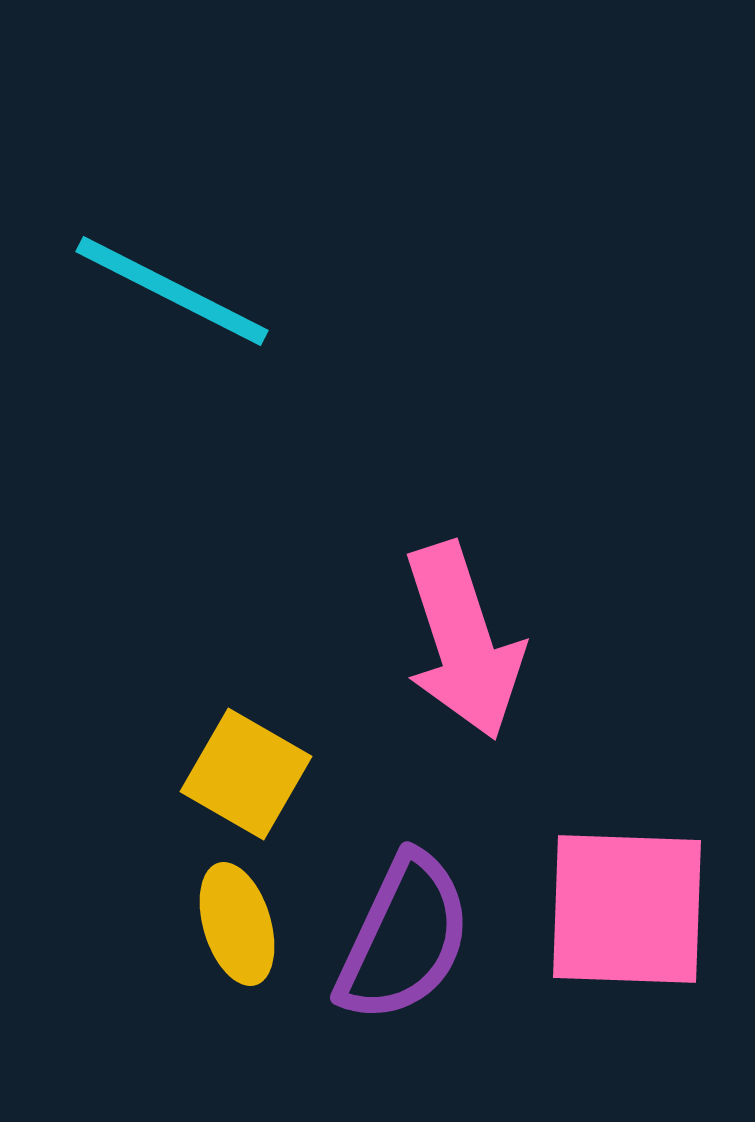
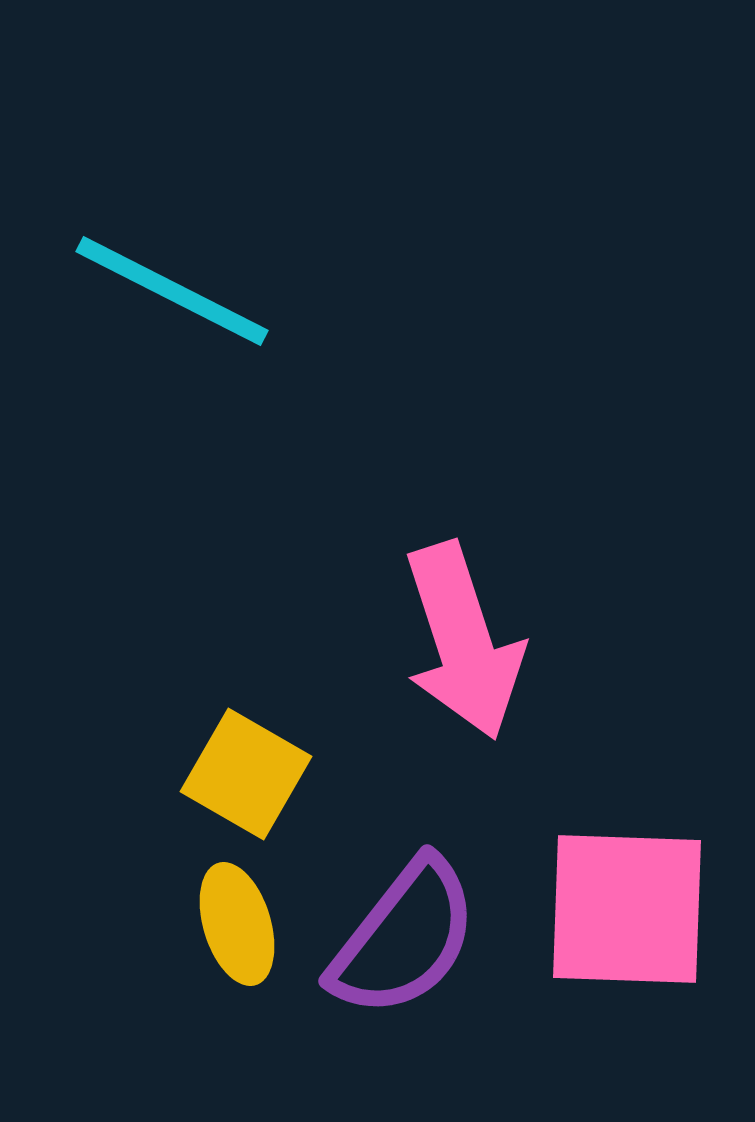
purple semicircle: rotated 13 degrees clockwise
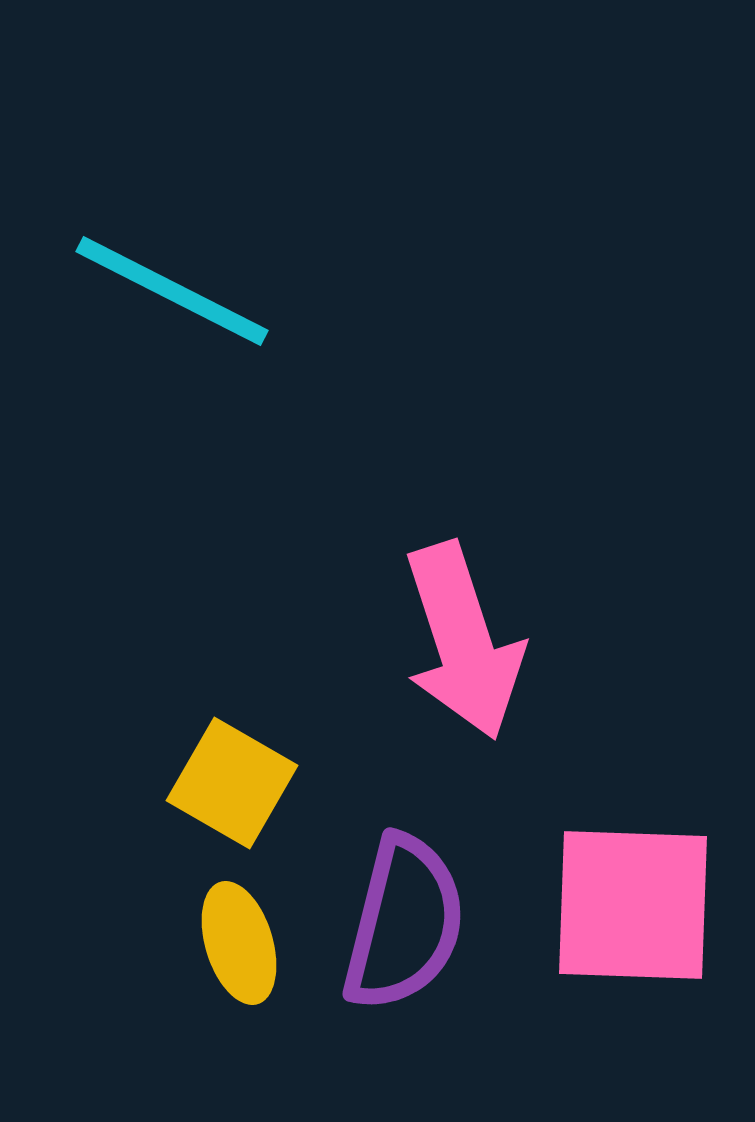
yellow square: moved 14 px left, 9 px down
pink square: moved 6 px right, 4 px up
yellow ellipse: moved 2 px right, 19 px down
purple semicircle: moved 15 px up; rotated 24 degrees counterclockwise
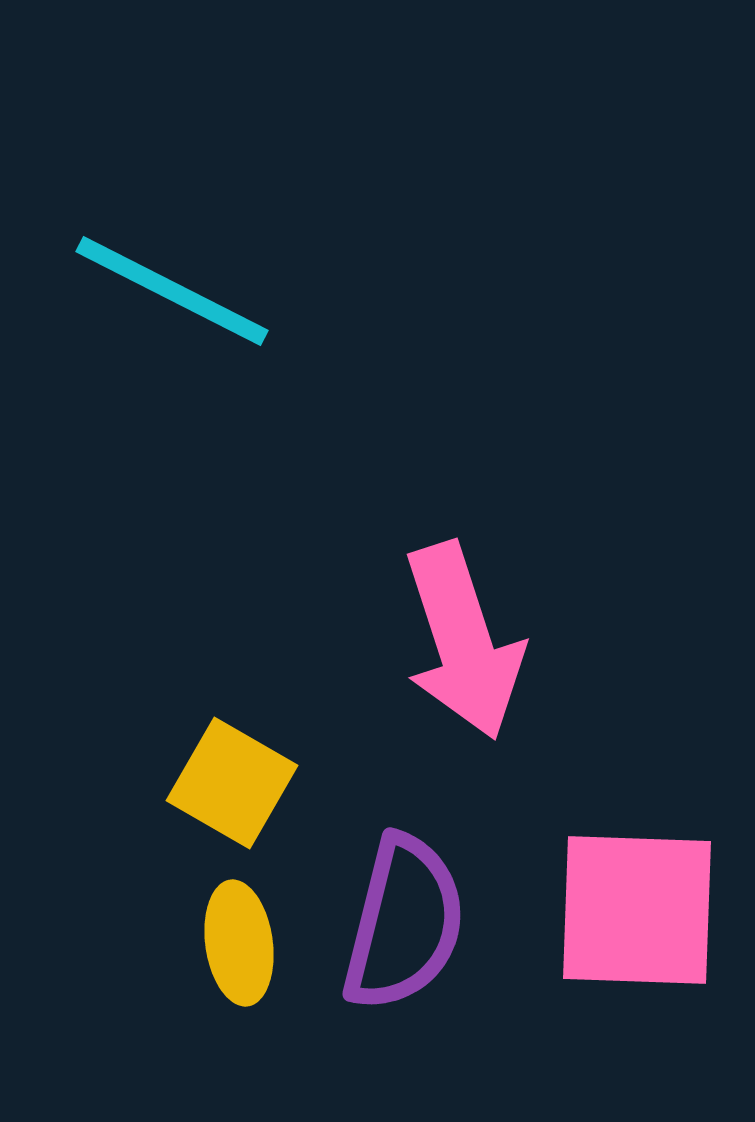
pink square: moved 4 px right, 5 px down
yellow ellipse: rotated 9 degrees clockwise
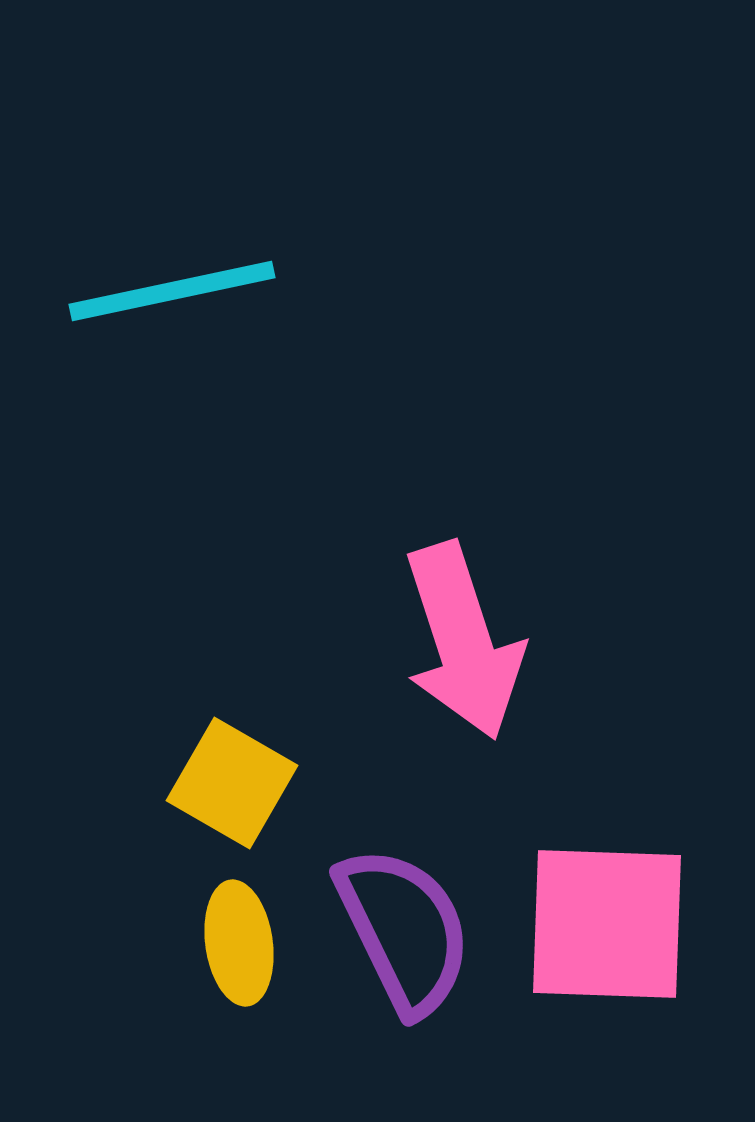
cyan line: rotated 39 degrees counterclockwise
pink square: moved 30 px left, 14 px down
purple semicircle: moved 7 px down; rotated 40 degrees counterclockwise
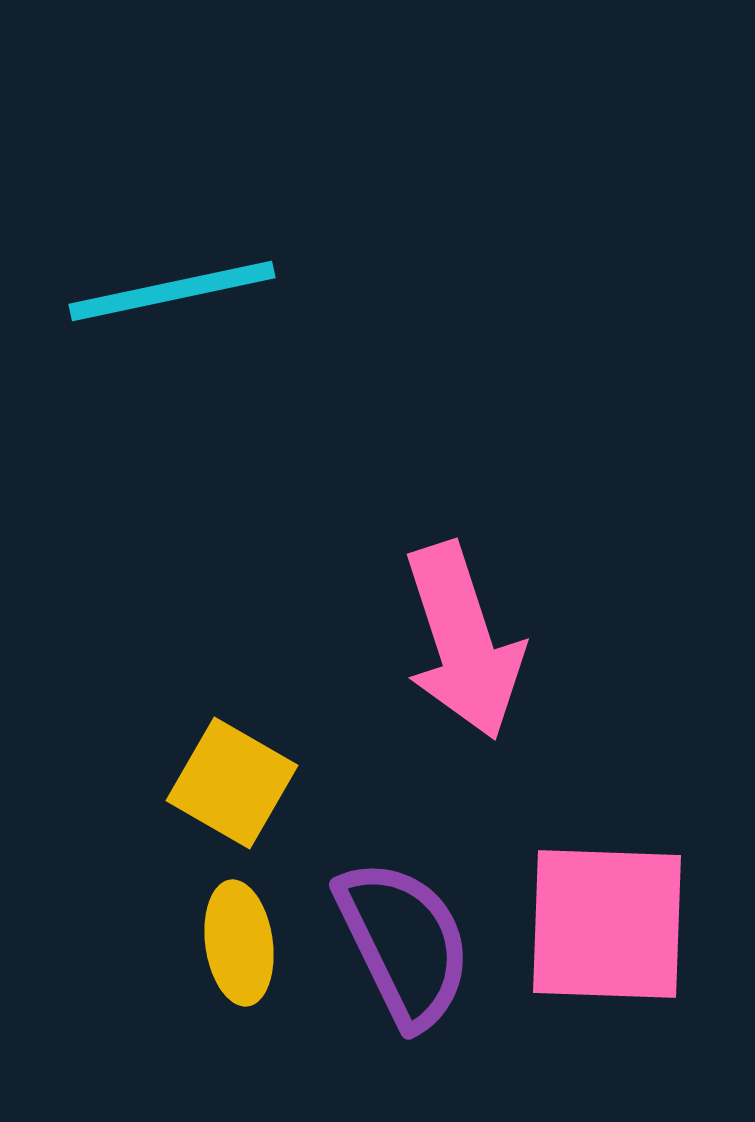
purple semicircle: moved 13 px down
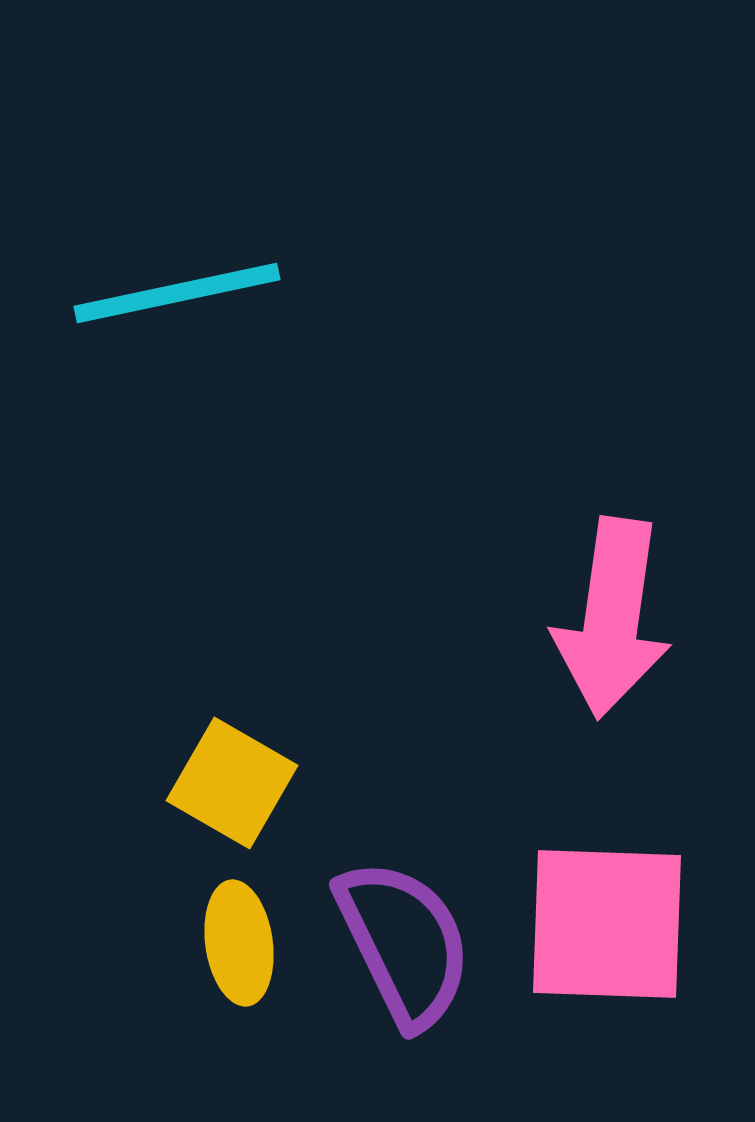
cyan line: moved 5 px right, 2 px down
pink arrow: moved 149 px right, 23 px up; rotated 26 degrees clockwise
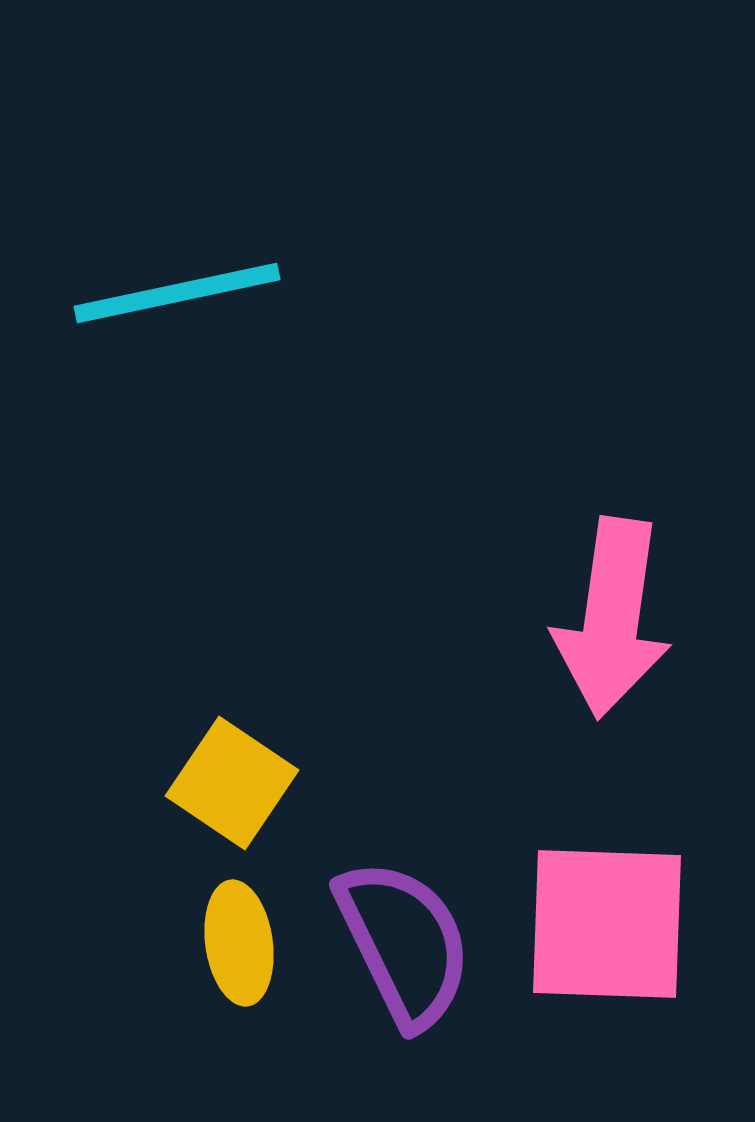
yellow square: rotated 4 degrees clockwise
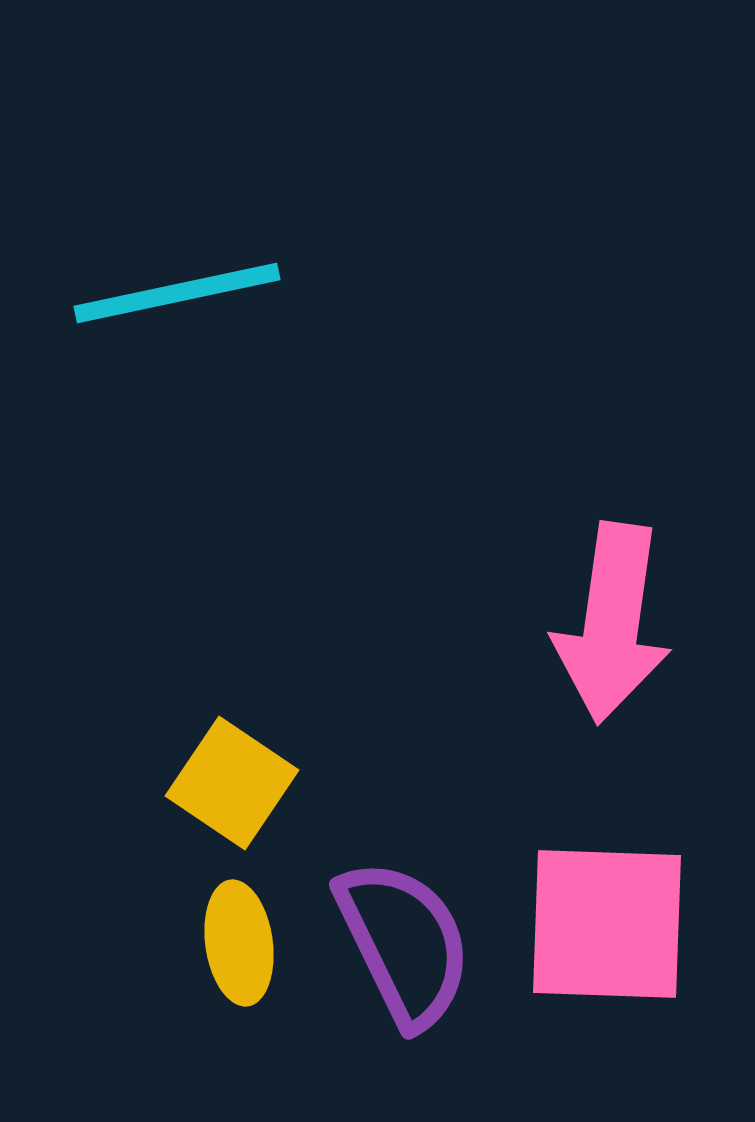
pink arrow: moved 5 px down
